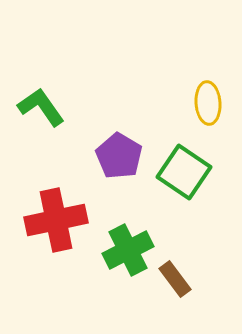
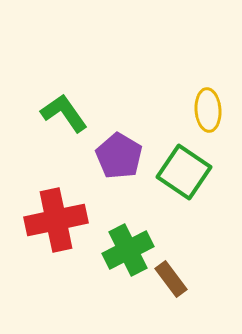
yellow ellipse: moved 7 px down
green L-shape: moved 23 px right, 6 px down
brown rectangle: moved 4 px left
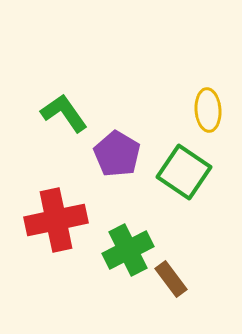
purple pentagon: moved 2 px left, 2 px up
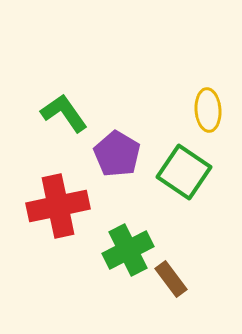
red cross: moved 2 px right, 14 px up
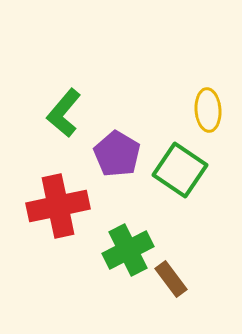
green L-shape: rotated 105 degrees counterclockwise
green square: moved 4 px left, 2 px up
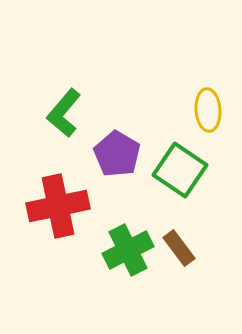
brown rectangle: moved 8 px right, 31 px up
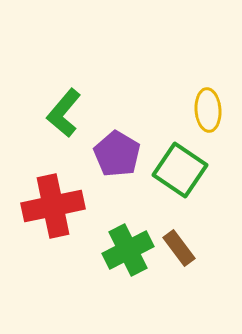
red cross: moved 5 px left
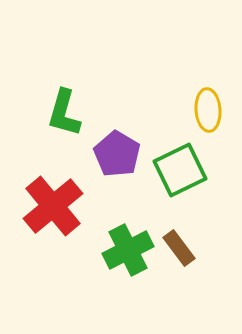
green L-shape: rotated 24 degrees counterclockwise
green square: rotated 30 degrees clockwise
red cross: rotated 28 degrees counterclockwise
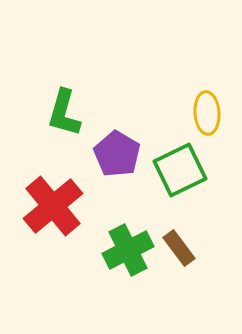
yellow ellipse: moved 1 px left, 3 px down
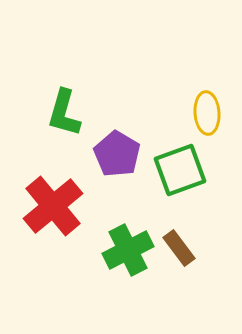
green square: rotated 6 degrees clockwise
